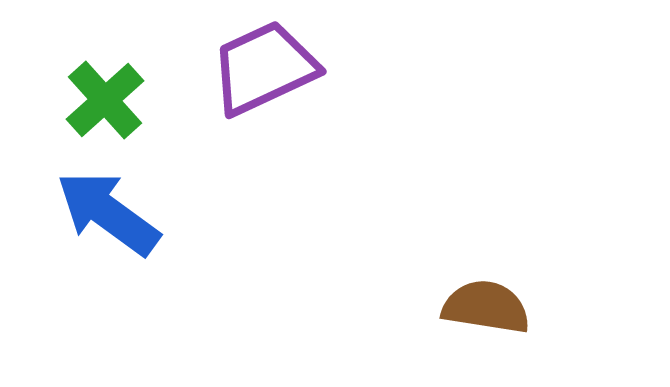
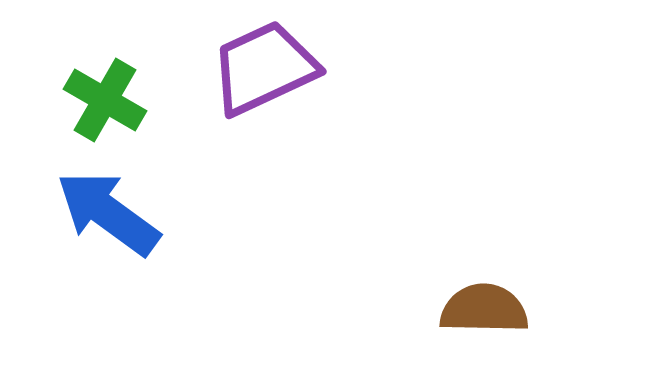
green cross: rotated 18 degrees counterclockwise
brown semicircle: moved 2 px left, 2 px down; rotated 8 degrees counterclockwise
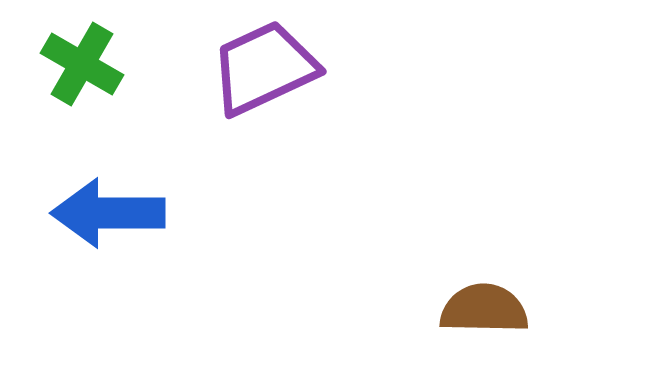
green cross: moved 23 px left, 36 px up
blue arrow: rotated 36 degrees counterclockwise
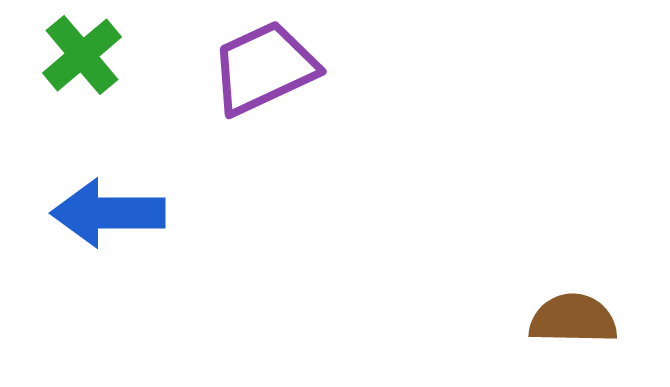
green cross: moved 9 px up; rotated 20 degrees clockwise
brown semicircle: moved 89 px right, 10 px down
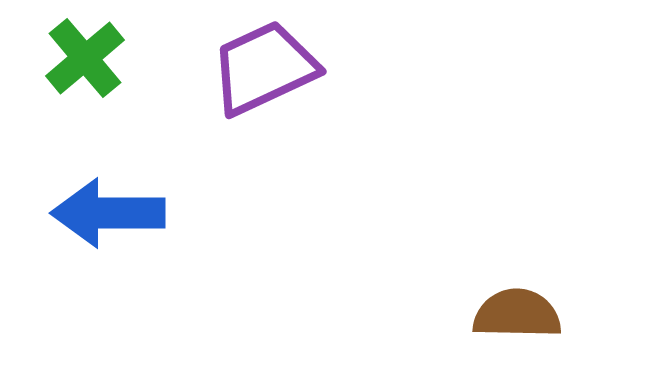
green cross: moved 3 px right, 3 px down
brown semicircle: moved 56 px left, 5 px up
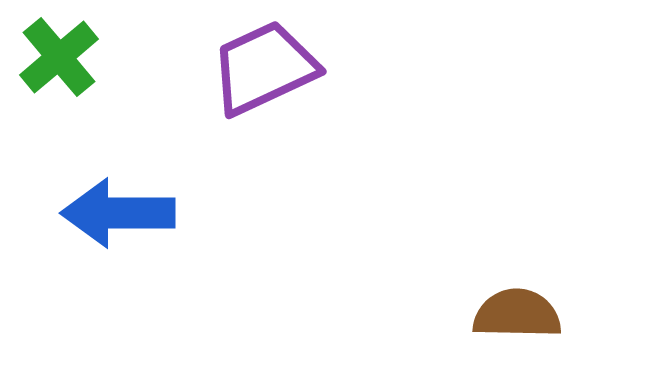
green cross: moved 26 px left, 1 px up
blue arrow: moved 10 px right
